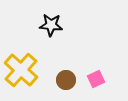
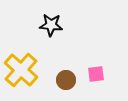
pink square: moved 5 px up; rotated 18 degrees clockwise
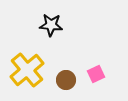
yellow cross: moved 6 px right; rotated 8 degrees clockwise
pink square: rotated 18 degrees counterclockwise
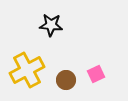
yellow cross: rotated 12 degrees clockwise
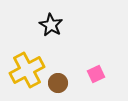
black star: rotated 25 degrees clockwise
brown circle: moved 8 px left, 3 px down
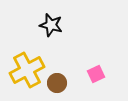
black star: rotated 15 degrees counterclockwise
brown circle: moved 1 px left
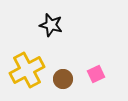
brown circle: moved 6 px right, 4 px up
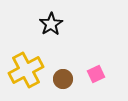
black star: moved 1 px up; rotated 25 degrees clockwise
yellow cross: moved 1 px left
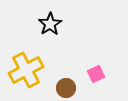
black star: moved 1 px left
brown circle: moved 3 px right, 9 px down
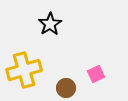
yellow cross: moved 2 px left; rotated 12 degrees clockwise
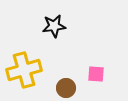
black star: moved 4 px right, 2 px down; rotated 25 degrees clockwise
pink square: rotated 30 degrees clockwise
